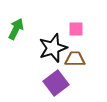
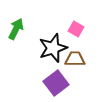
pink square: rotated 28 degrees clockwise
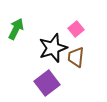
pink square: rotated 21 degrees clockwise
brown trapezoid: moved 1 px right, 2 px up; rotated 85 degrees counterclockwise
purple square: moved 9 px left
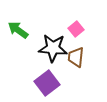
green arrow: moved 2 px right, 1 px down; rotated 80 degrees counterclockwise
black star: rotated 24 degrees clockwise
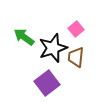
green arrow: moved 6 px right, 7 px down
black star: rotated 24 degrees counterclockwise
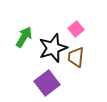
green arrow: rotated 85 degrees clockwise
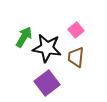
pink square: moved 1 px down
black star: moved 6 px left; rotated 28 degrees clockwise
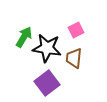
pink square: rotated 14 degrees clockwise
brown trapezoid: moved 2 px left, 1 px down
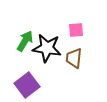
pink square: rotated 21 degrees clockwise
green arrow: moved 1 px right, 4 px down
purple square: moved 20 px left, 2 px down
